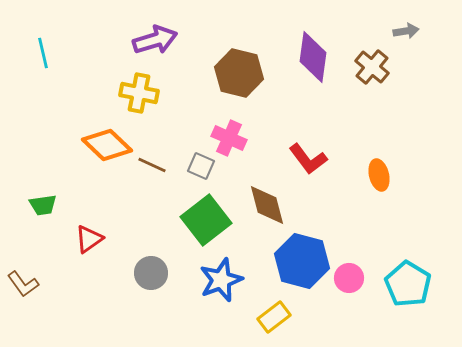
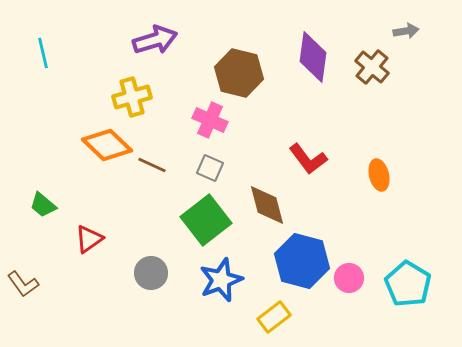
yellow cross: moved 7 px left, 4 px down; rotated 27 degrees counterclockwise
pink cross: moved 19 px left, 18 px up
gray square: moved 9 px right, 2 px down
green trapezoid: rotated 48 degrees clockwise
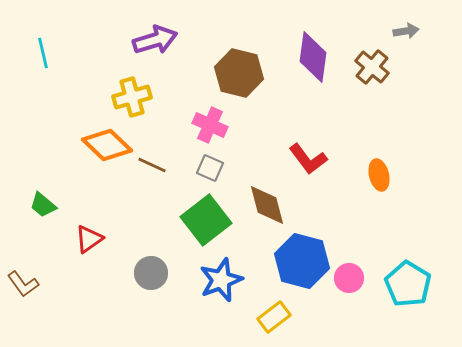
pink cross: moved 5 px down
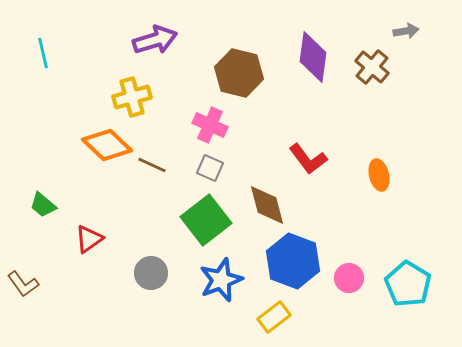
blue hexagon: moved 9 px left; rotated 6 degrees clockwise
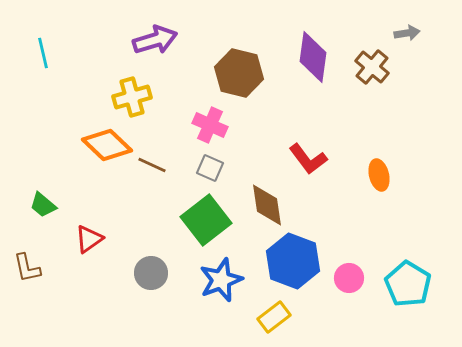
gray arrow: moved 1 px right, 2 px down
brown diamond: rotated 6 degrees clockwise
brown L-shape: moved 4 px right, 16 px up; rotated 24 degrees clockwise
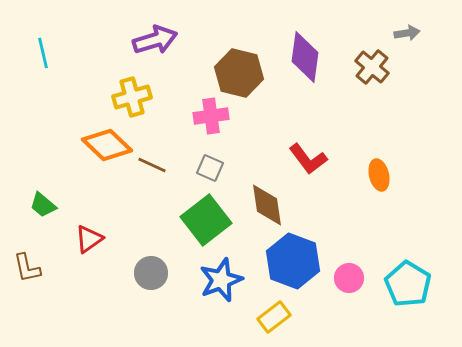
purple diamond: moved 8 px left
pink cross: moved 1 px right, 9 px up; rotated 32 degrees counterclockwise
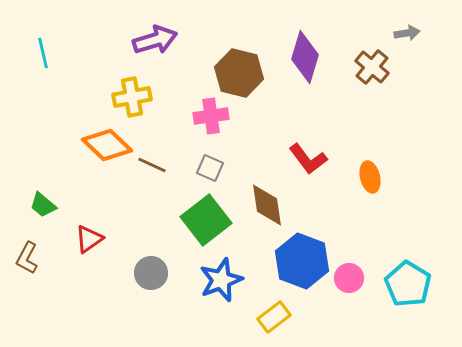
purple diamond: rotated 9 degrees clockwise
yellow cross: rotated 6 degrees clockwise
orange ellipse: moved 9 px left, 2 px down
blue hexagon: moved 9 px right
brown L-shape: moved 10 px up; rotated 40 degrees clockwise
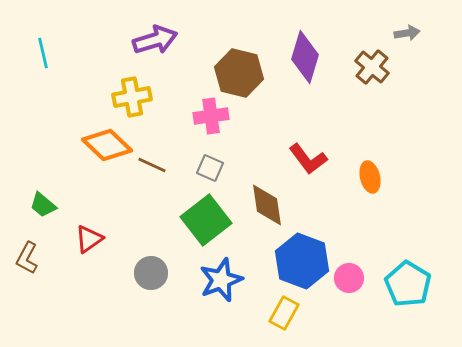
yellow rectangle: moved 10 px right, 4 px up; rotated 24 degrees counterclockwise
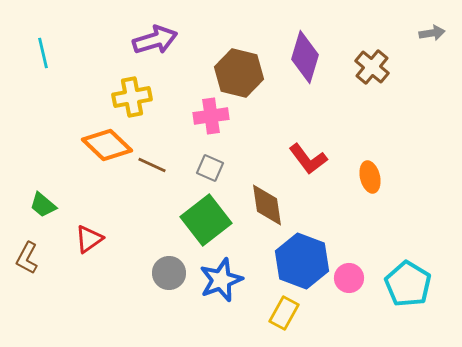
gray arrow: moved 25 px right
gray circle: moved 18 px right
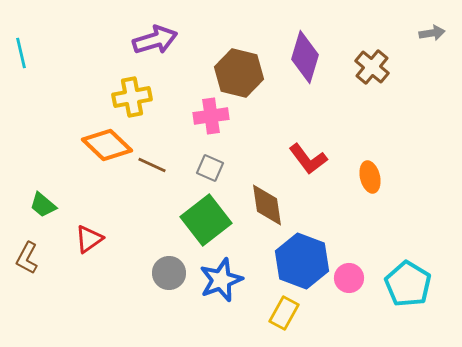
cyan line: moved 22 px left
